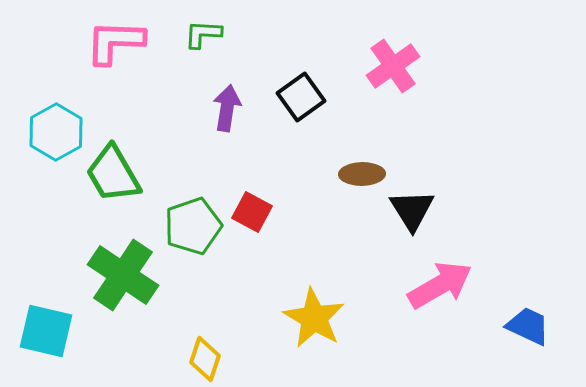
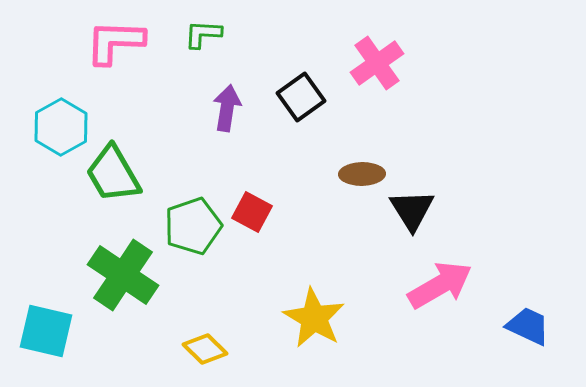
pink cross: moved 16 px left, 3 px up
cyan hexagon: moved 5 px right, 5 px up
yellow diamond: moved 10 px up; rotated 63 degrees counterclockwise
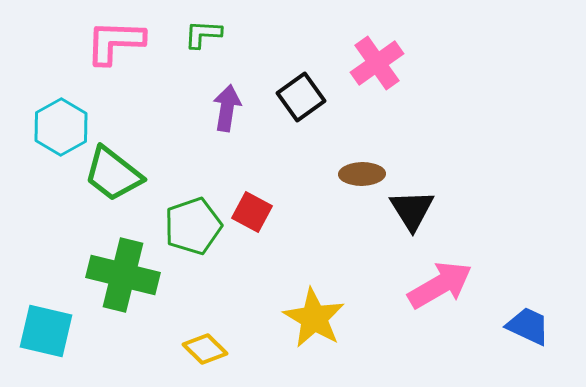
green trapezoid: rotated 22 degrees counterclockwise
green cross: rotated 20 degrees counterclockwise
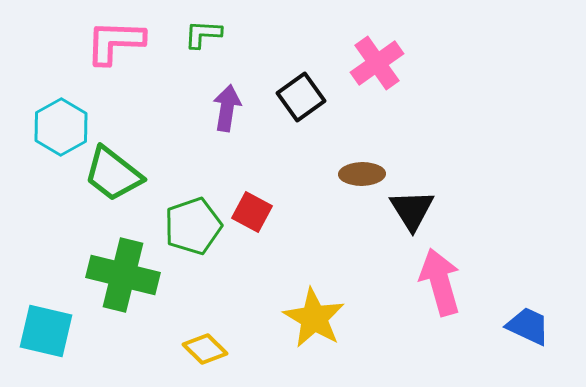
pink arrow: moved 3 px up; rotated 76 degrees counterclockwise
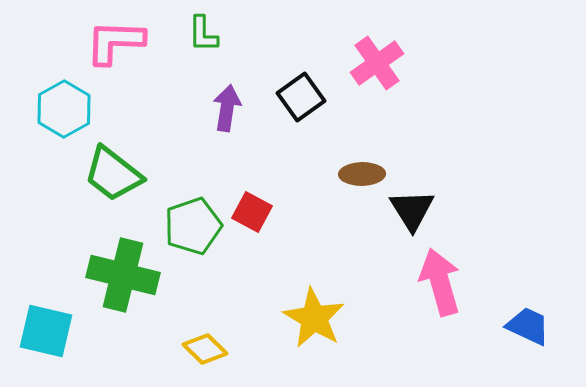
green L-shape: rotated 93 degrees counterclockwise
cyan hexagon: moved 3 px right, 18 px up
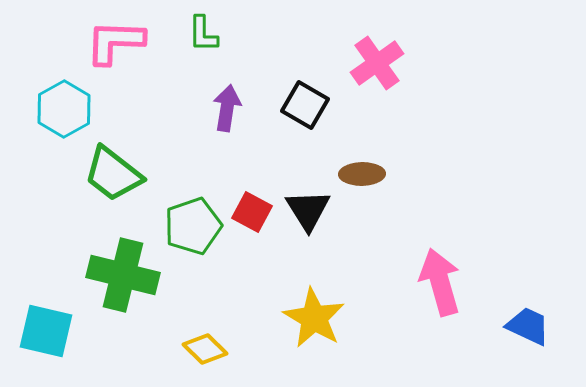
black square: moved 4 px right, 8 px down; rotated 24 degrees counterclockwise
black triangle: moved 104 px left
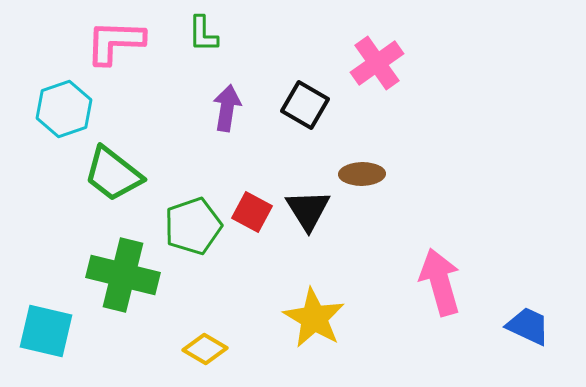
cyan hexagon: rotated 10 degrees clockwise
yellow diamond: rotated 15 degrees counterclockwise
